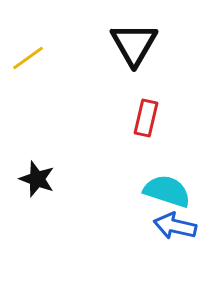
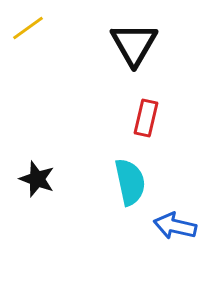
yellow line: moved 30 px up
cyan semicircle: moved 37 px left, 9 px up; rotated 60 degrees clockwise
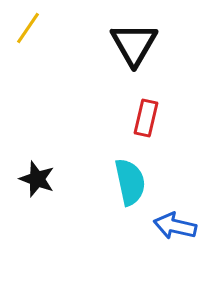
yellow line: rotated 20 degrees counterclockwise
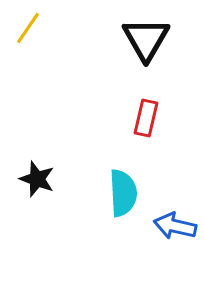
black triangle: moved 12 px right, 5 px up
cyan semicircle: moved 7 px left, 11 px down; rotated 9 degrees clockwise
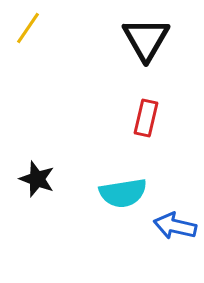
cyan semicircle: rotated 84 degrees clockwise
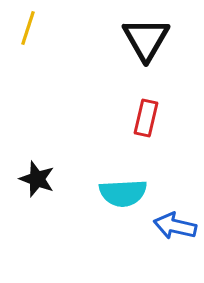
yellow line: rotated 16 degrees counterclockwise
cyan semicircle: rotated 6 degrees clockwise
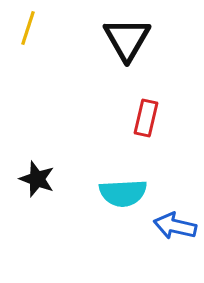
black triangle: moved 19 px left
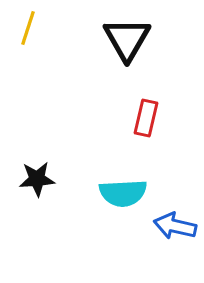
black star: rotated 24 degrees counterclockwise
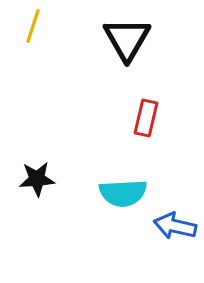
yellow line: moved 5 px right, 2 px up
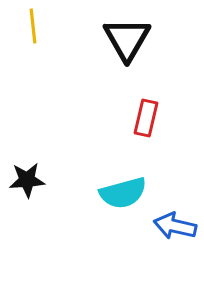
yellow line: rotated 24 degrees counterclockwise
black star: moved 10 px left, 1 px down
cyan semicircle: rotated 12 degrees counterclockwise
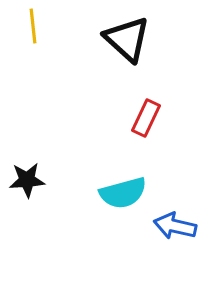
black triangle: rotated 18 degrees counterclockwise
red rectangle: rotated 12 degrees clockwise
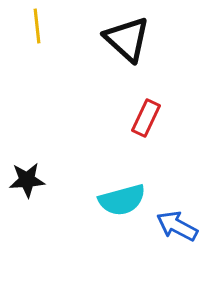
yellow line: moved 4 px right
cyan semicircle: moved 1 px left, 7 px down
blue arrow: moved 2 px right; rotated 15 degrees clockwise
